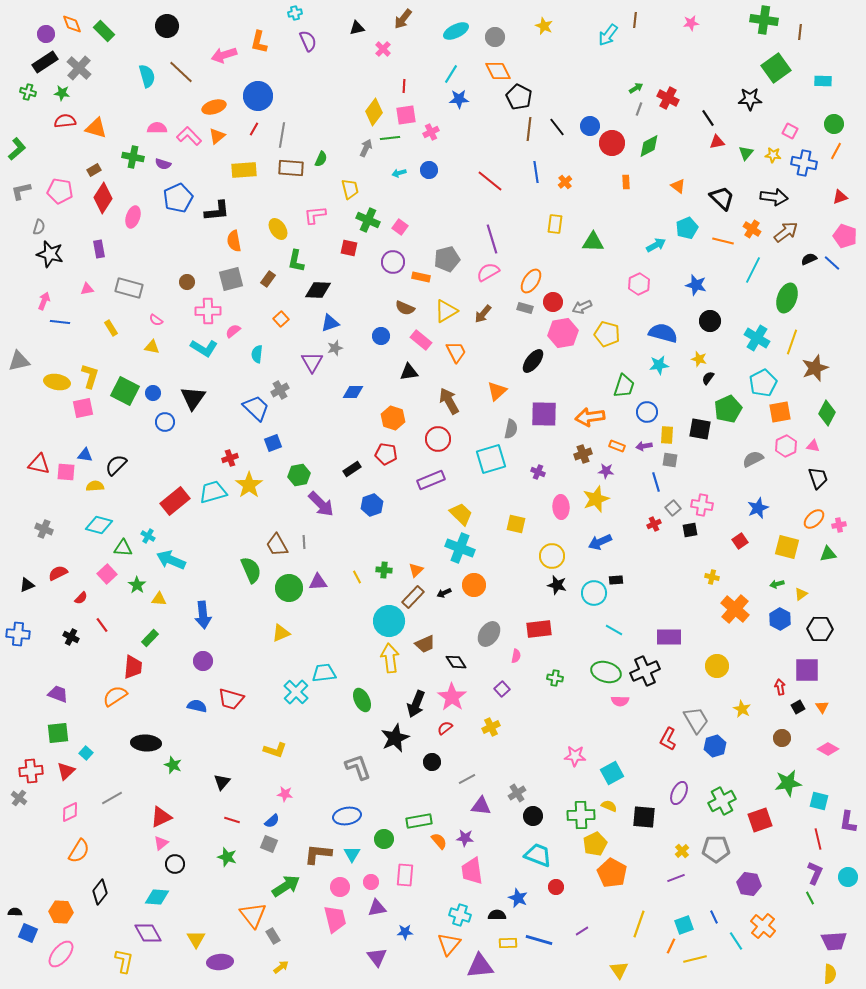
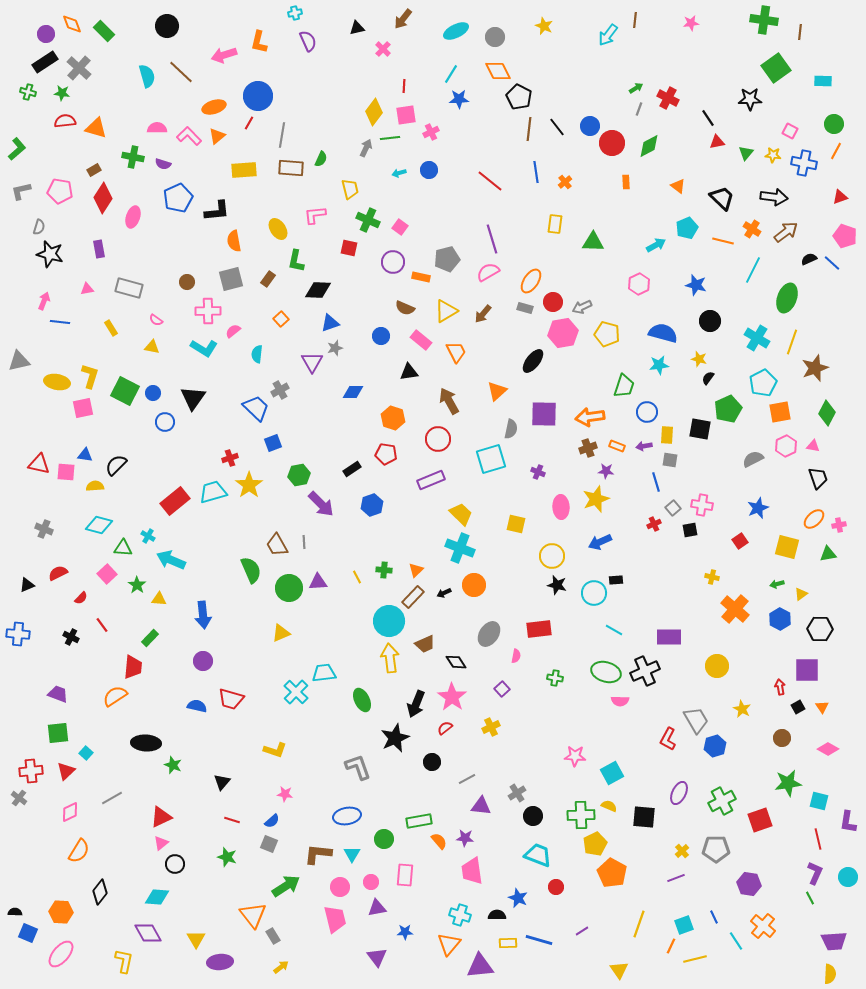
red line at (254, 129): moved 5 px left, 6 px up
brown cross at (583, 454): moved 5 px right, 6 px up
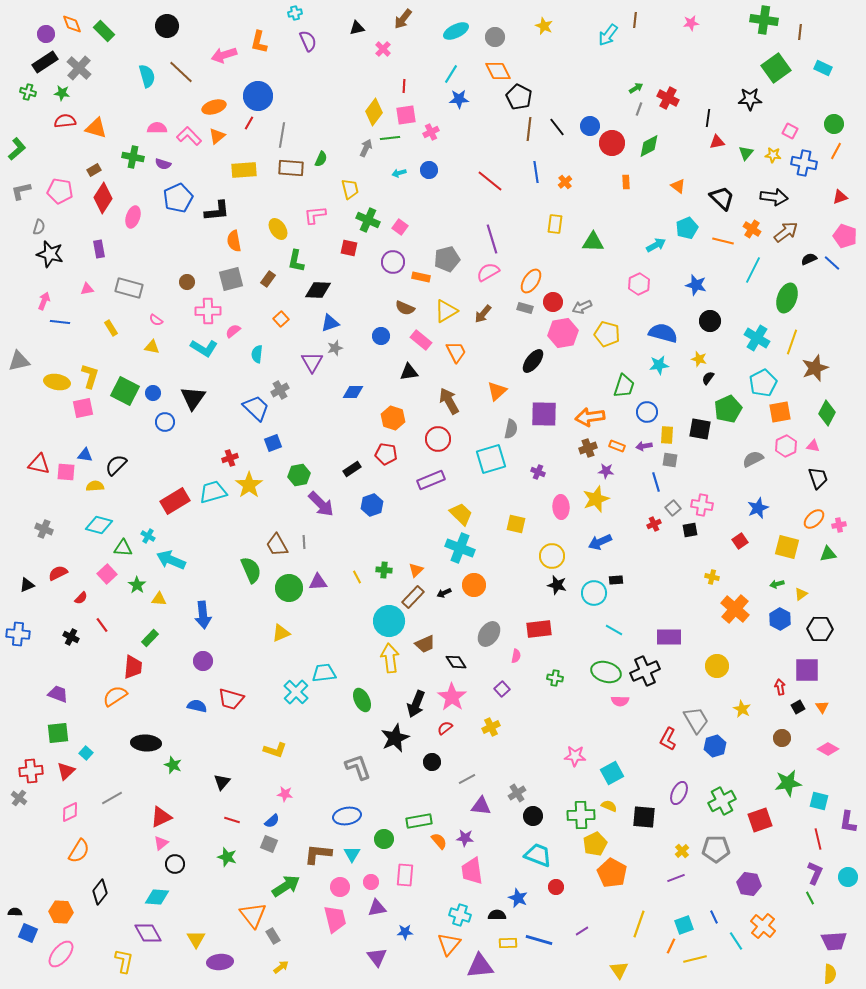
cyan rectangle at (823, 81): moved 13 px up; rotated 24 degrees clockwise
black line at (708, 118): rotated 42 degrees clockwise
red rectangle at (175, 501): rotated 8 degrees clockwise
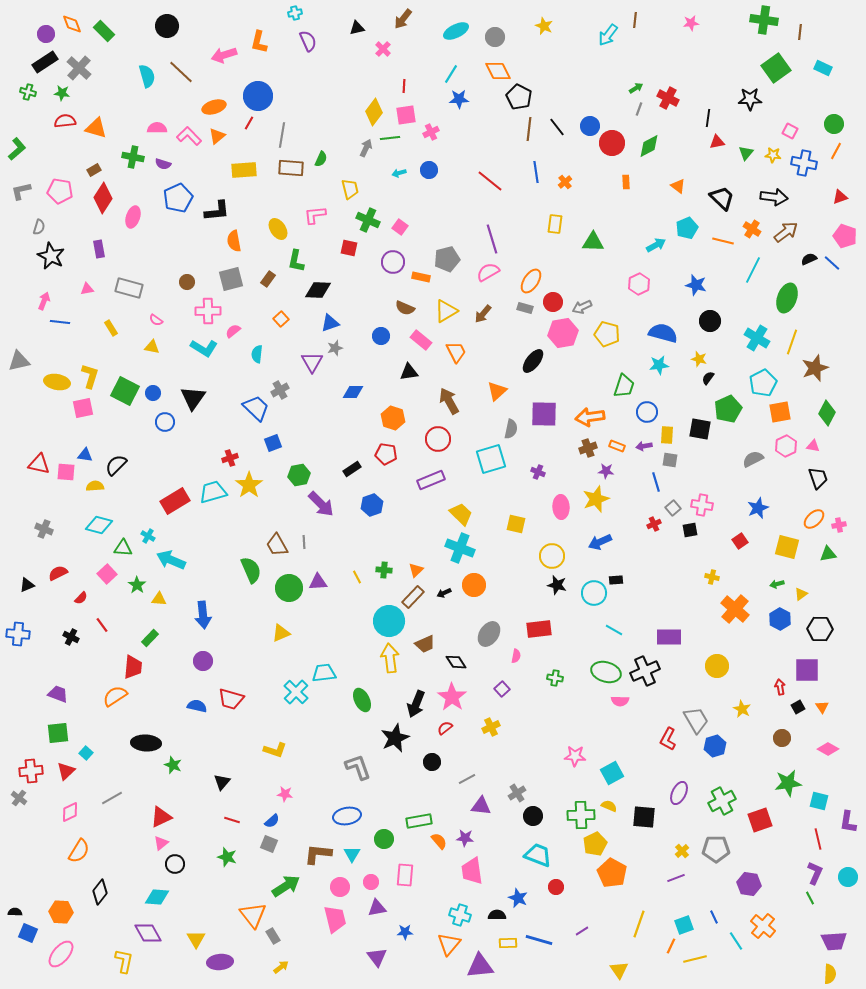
black star at (50, 254): moved 1 px right, 2 px down; rotated 12 degrees clockwise
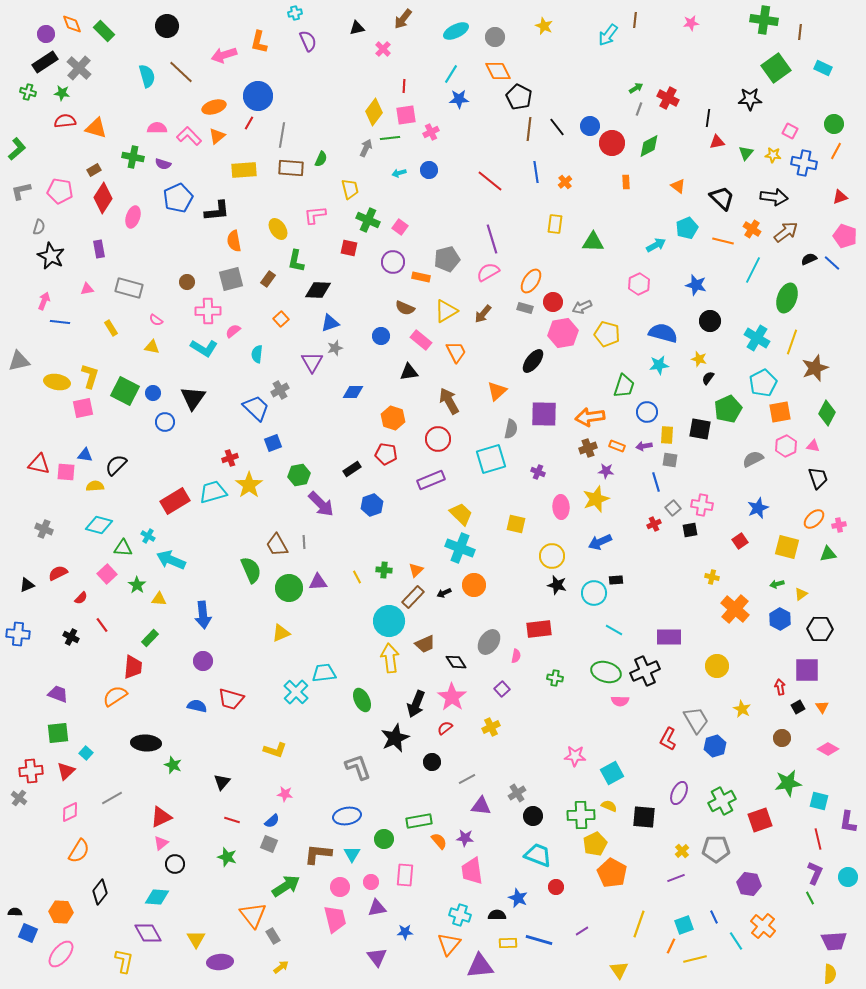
gray ellipse at (489, 634): moved 8 px down
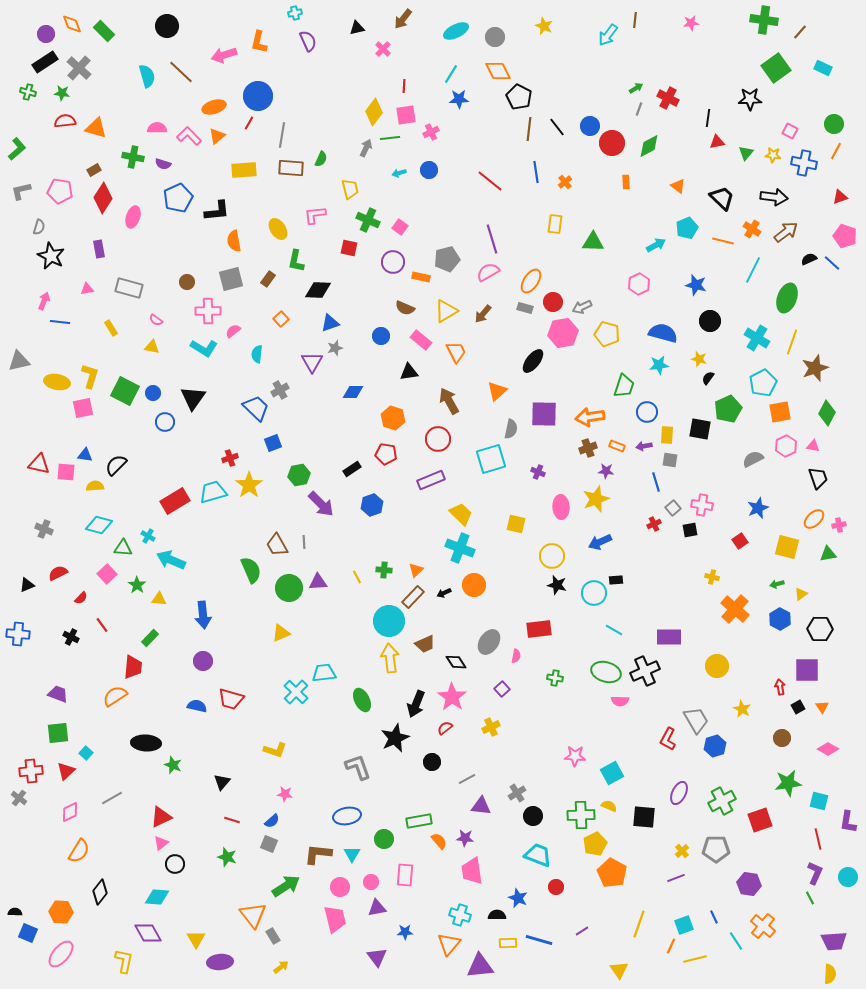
brown line at (800, 32): rotated 35 degrees clockwise
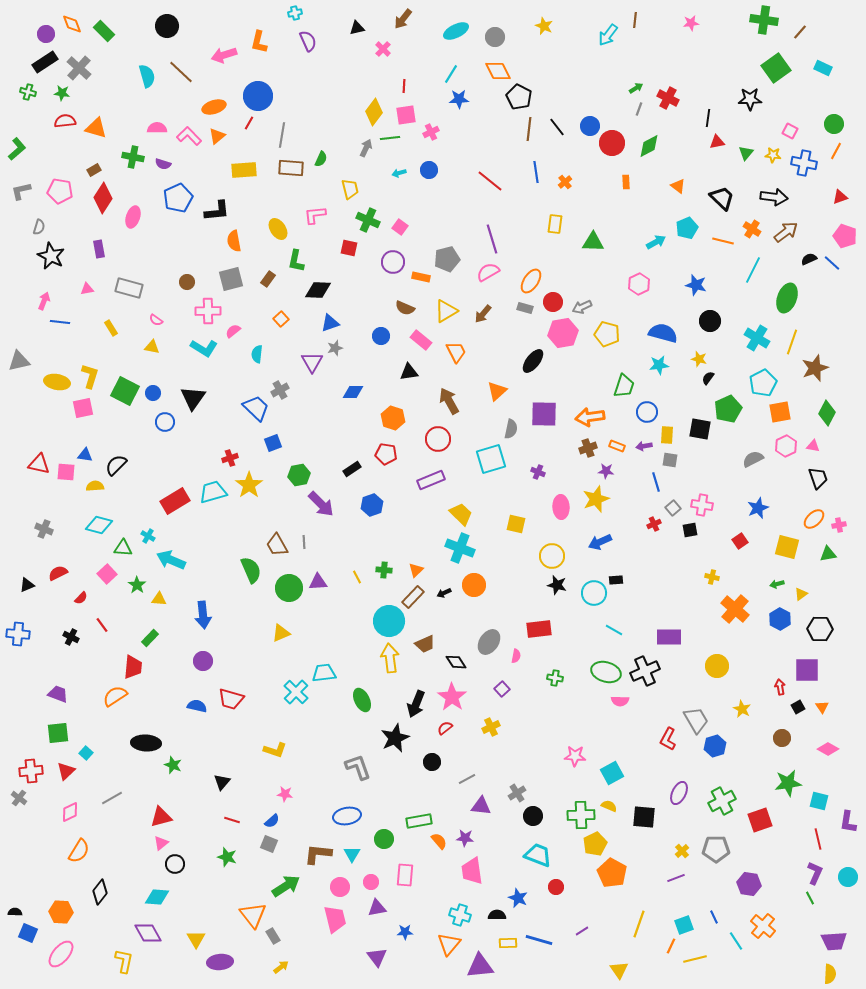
cyan arrow at (656, 245): moved 3 px up
red triangle at (161, 817): rotated 10 degrees clockwise
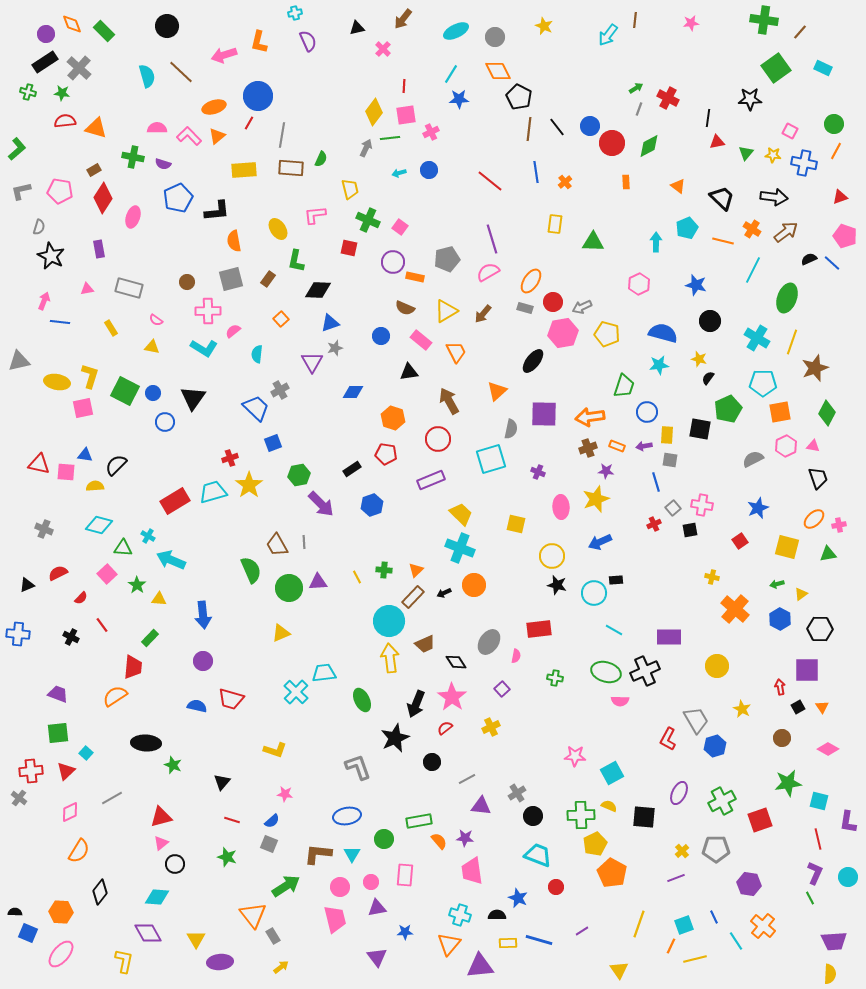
cyan arrow at (656, 242): rotated 60 degrees counterclockwise
orange rectangle at (421, 277): moved 6 px left
cyan pentagon at (763, 383): rotated 28 degrees clockwise
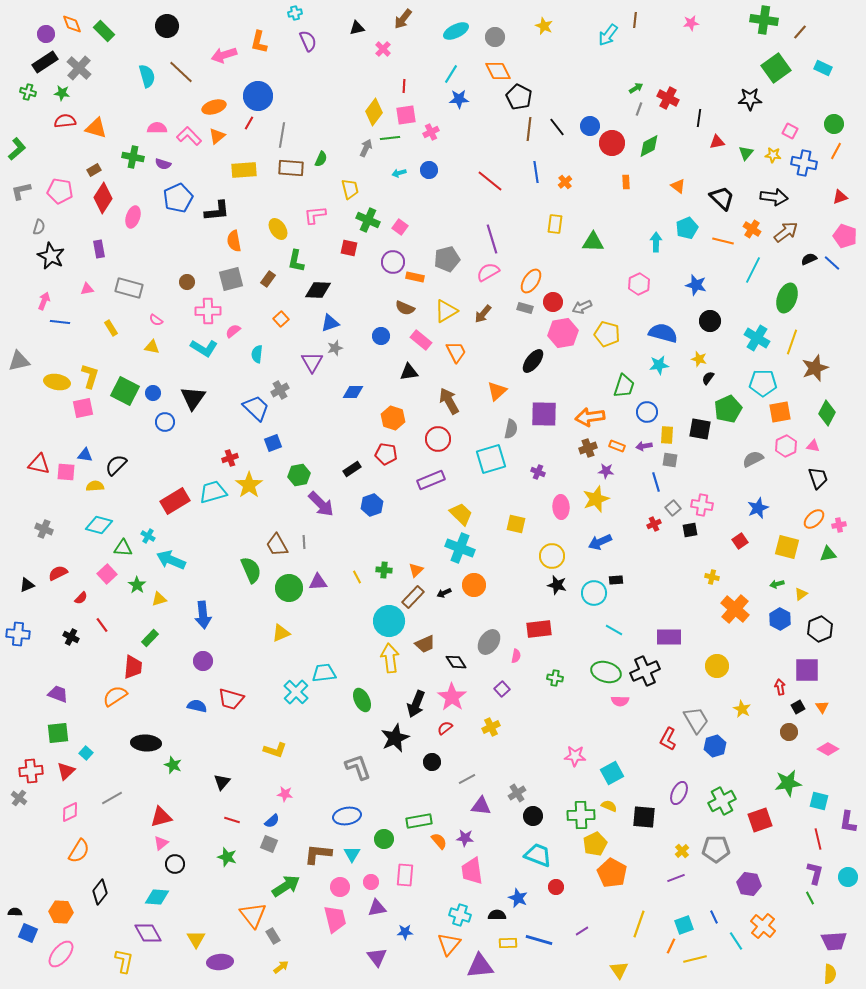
black line at (708, 118): moved 9 px left
yellow triangle at (159, 599): rotated 21 degrees counterclockwise
black hexagon at (820, 629): rotated 25 degrees counterclockwise
brown circle at (782, 738): moved 7 px right, 6 px up
purple L-shape at (815, 873): rotated 10 degrees counterclockwise
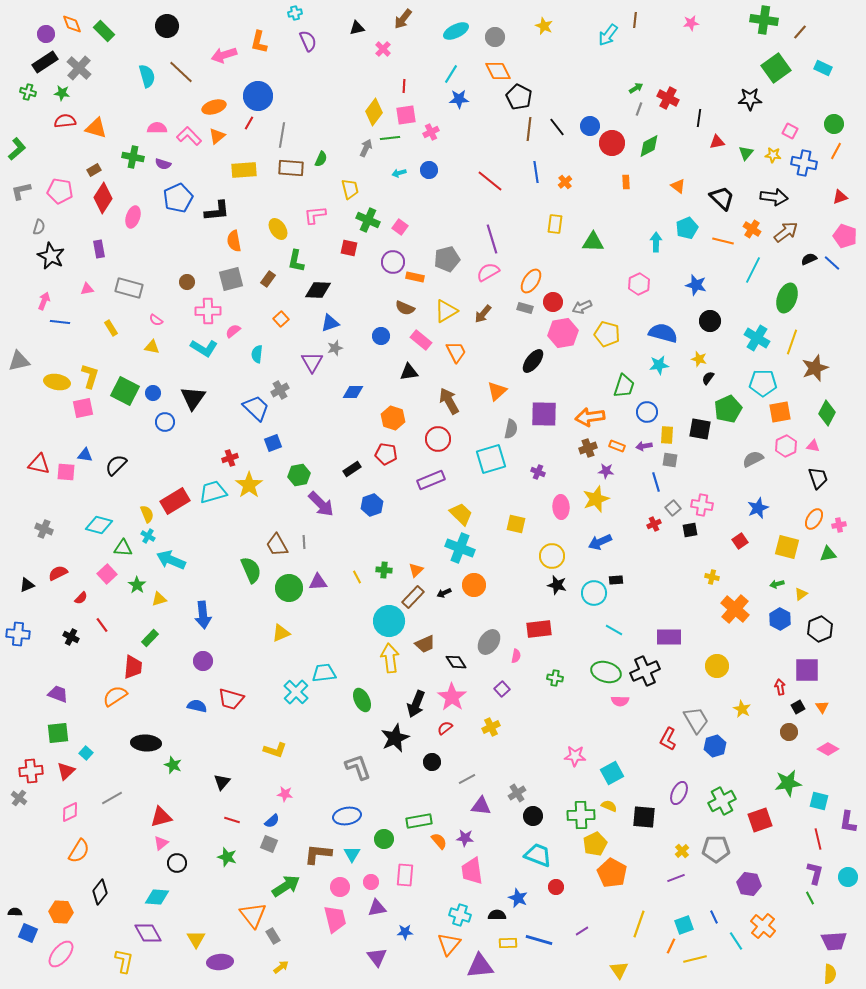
yellow semicircle at (95, 486): moved 52 px right, 28 px down; rotated 72 degrees clockwise
orange ellipse at (814, 519): rotated 15 degrees counterclockwise
black circle at (175, 864): moved 2 px right, 1 px up
